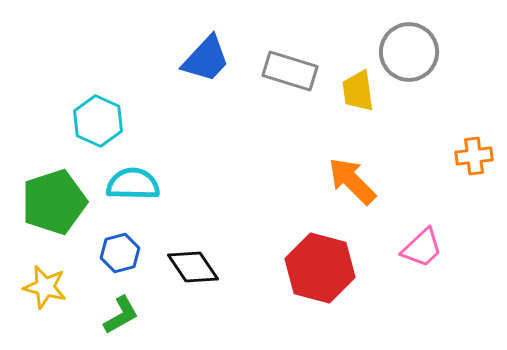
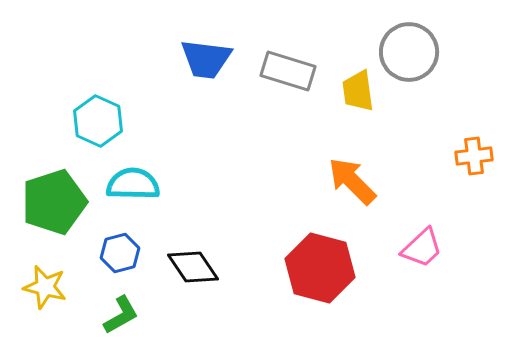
blue trapezoid: rotated 54 degrees clockwise
gray rectangle: moved 2 px left
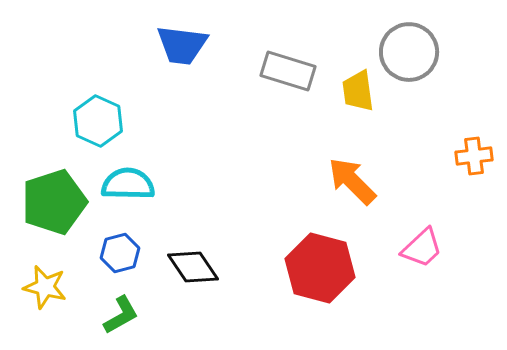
blue trapezoid: moved 24 px left, 14 px up
cyan semicircle: moved 5 px left
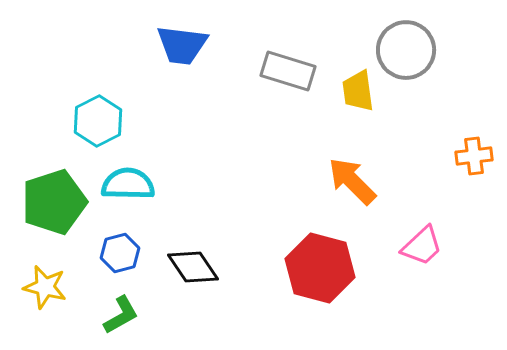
gray circle: moved 3 px left, 2 px up
cyan hexagon: rotated 9 degrees clockwise
pink trapezoid: moved 2 px up
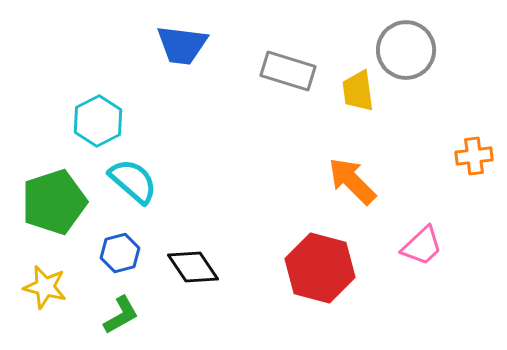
cyan semicircle: moved 5 px right, 3 px up; rotated 40 degrees clockwise
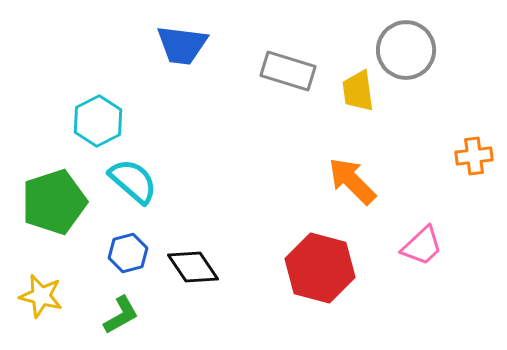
blue hexagon: moved 8 px right
yellow star: moved 4 px left, 9 px down
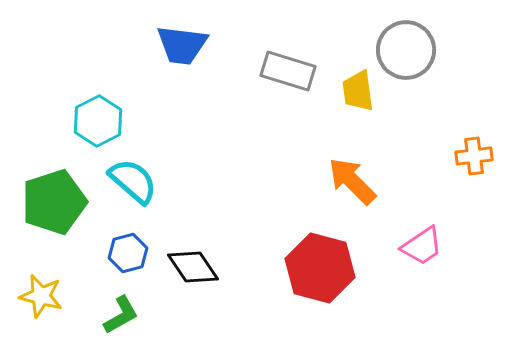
pink trapezoid: rotated 9 degrees clockwise
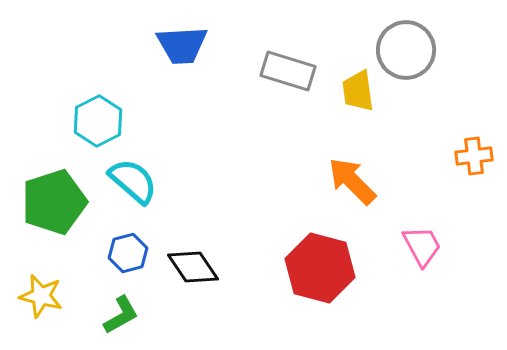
blue trapezoid: rotated 10 degrees counterclockwise
pink trapezoid: rotated 84 degrees counterclockwise
